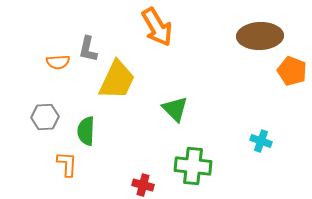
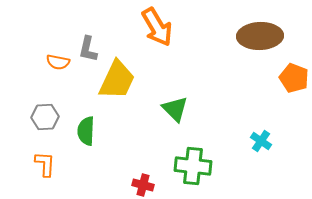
orange semicircle: rotated 15 degrees clockwise
orange pentagon: moved 2 px right, 7 px down
cyan cross: rotated 15 degrees clockwise
orange L-shape: moved 22 px left
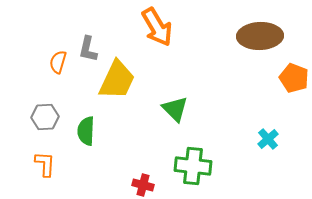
orange semicircle: rotated 95 degrees clockwise
cyan cross: moved 7 px right, 2 px up; rotated 15 degrees clockwise
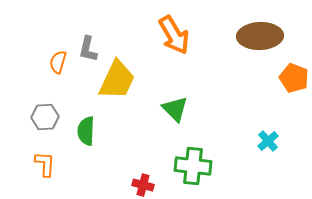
orange arrow: moved 17 px right, 8 px down
cyan cross: moved 2 px down
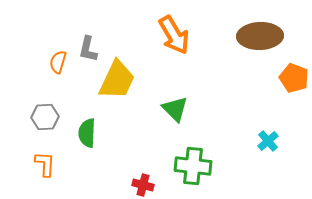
green semicircle: moved 1 px right, 2 px down
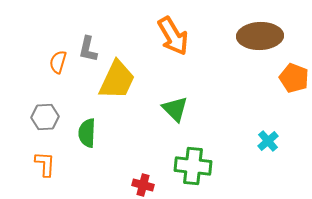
orange arrow: moved 1 px left, 1 px down
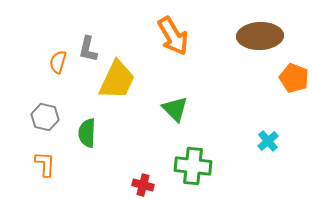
gray hexagon: rotated 16 degrees clockwise
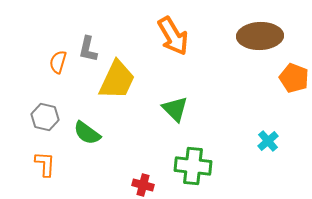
green semicircle: rotated 56 degrees counterclockwise
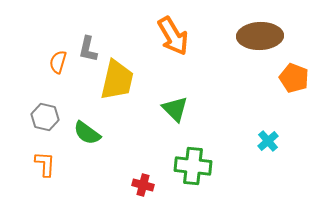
yellow trapezoid: rotated 12 degrees counterclockwise
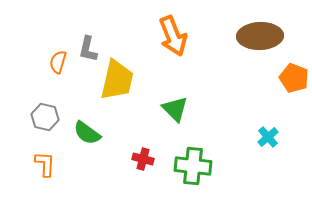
orange arrow: rotated 9 degrees clockwise
cyan cross: moved 4 px up
red cross: moved 26 px up
